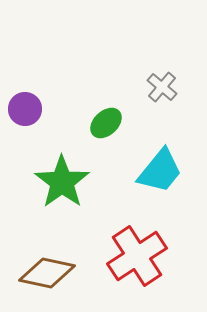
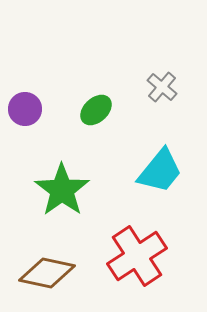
green ellipse: moved 10 px left, 13 px up
green star: moved 8 px down
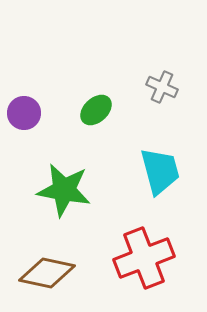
gray cross: rotated 16 degrees counterclockwise
purple circle: moved 1 px left, 4 px down
cyan trapezoid: rotated 54 degrees counterclockwise
green star: moved 2 px right; rotated 26 degrees counterclockwise
red cross: moved 7 px right, 2 px down; rotated 12 degrees clockwise
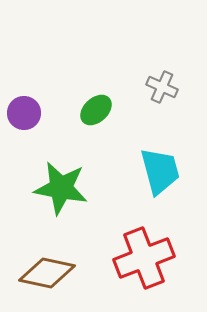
green star: moved 3 px left, 2 px up
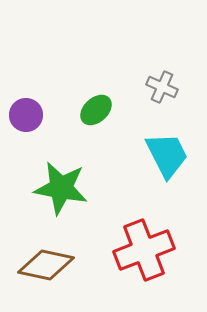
purple circle: moved 2 px right, 2 px down
cyan trapezoid: moved 7 px right, 16 px up; rotated 12 degrees counterclockwise
red cross: moved 8 px up
brown diamond: moved 1 px left, 8 px up
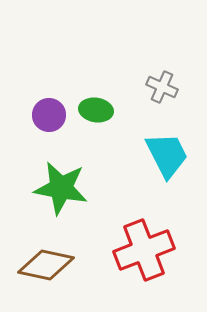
green ellipse: rotated 52 degrees clockwise
purple circle: moved 23 px right
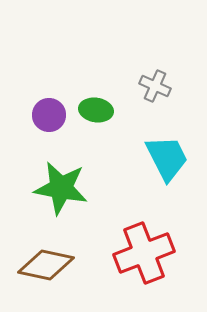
gray cross: moved 7 px left, 1 px up
cyan trapezoid: moved 3 px down
red cross: moved 3 px down
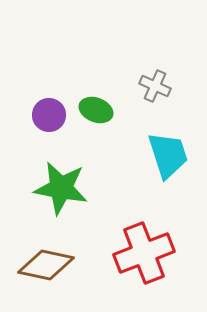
green ellipse: rotated 12 degrees clockwise
cyan trapezoid: moved 1 px right, 3 px up; rotated 9 degrees clockwise
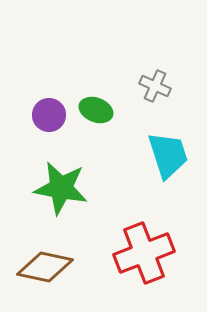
brown diamond: moved 1 px left, 2 px down
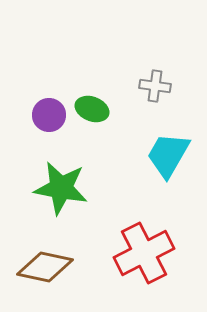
gray cross: rotated 16 degrees counterclockwise
green ellipse: moved 4 px left, 1 px up
cyan trapezoid: rotated 132 degrees counterclockwise
red cross: rotated 6 degrees counterclockwise
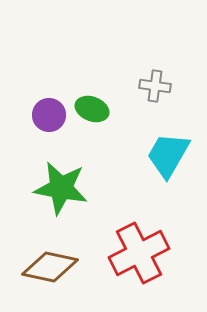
red cross: moved 5 px left
brown diamond: moved 5 px right
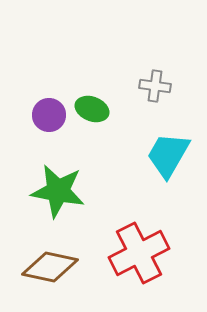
green star: moved 3 px left, 3 px down
